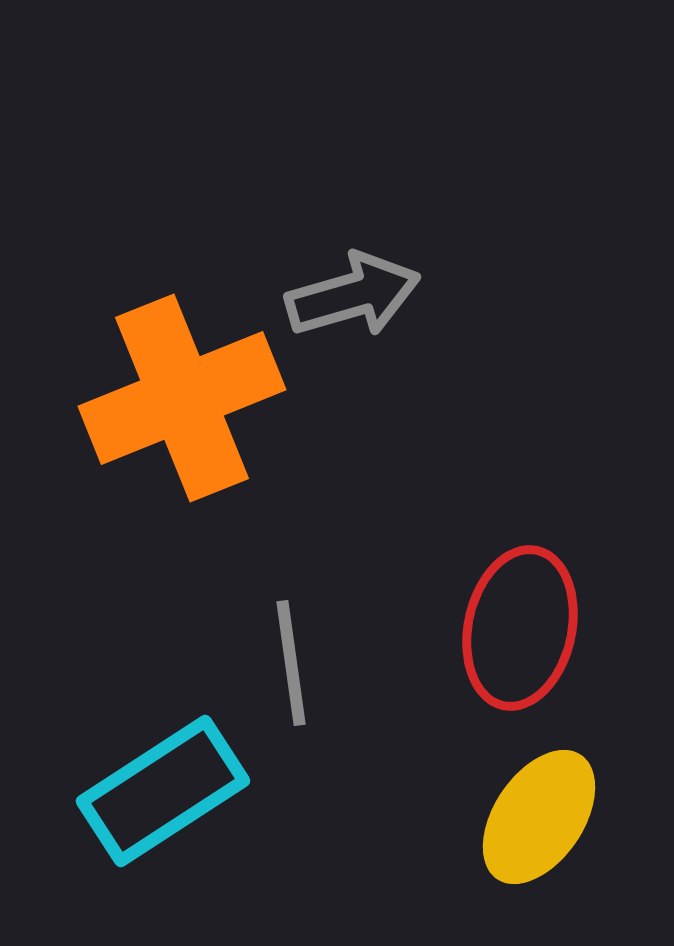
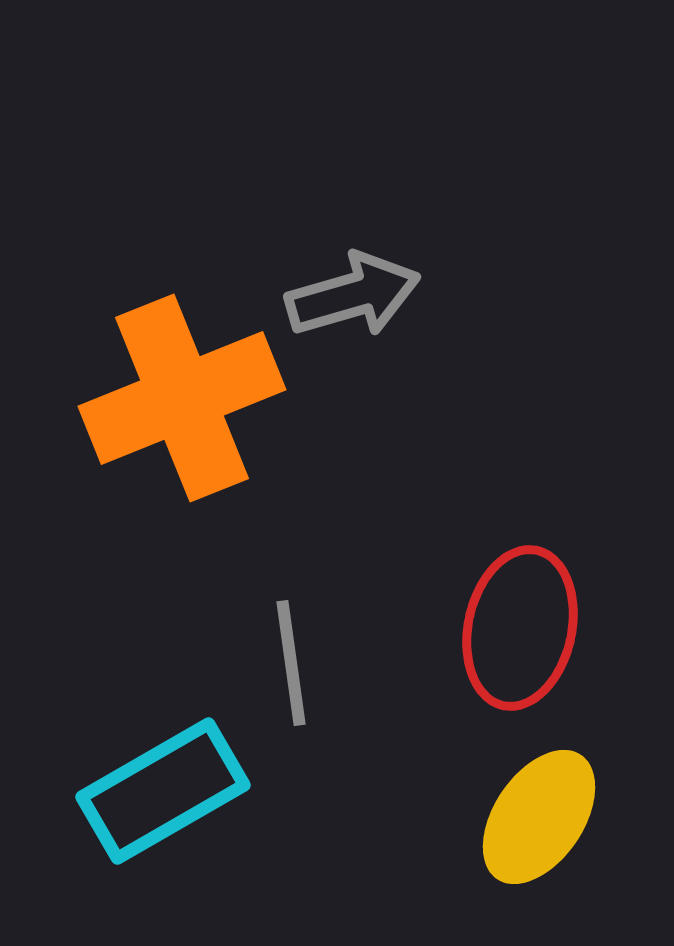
cyan rectangle: rotated 3 degrees clockwise
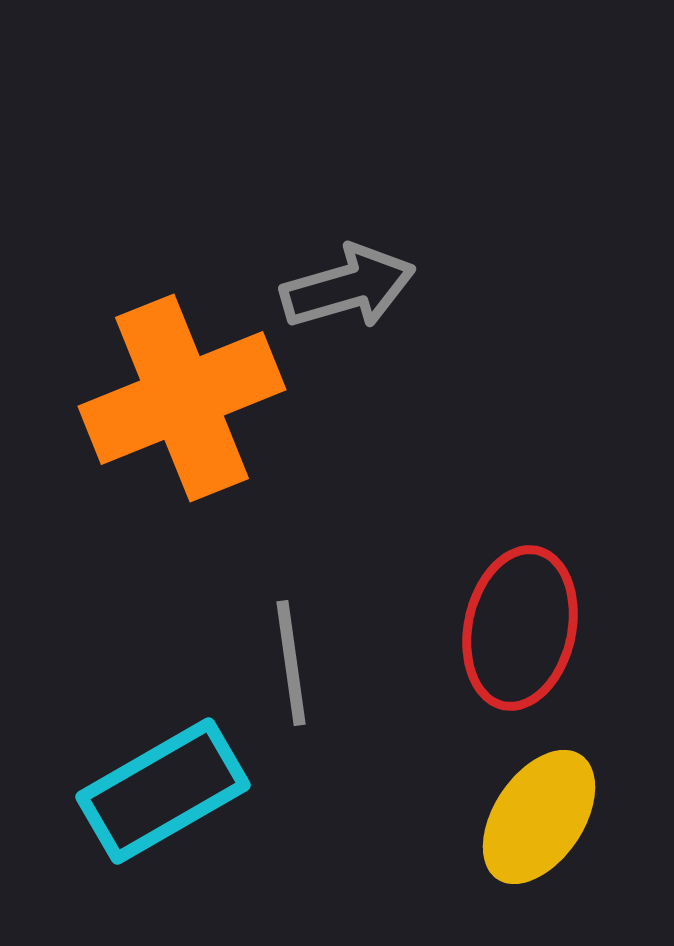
gray arrow: moved 5 px left, 8 px up
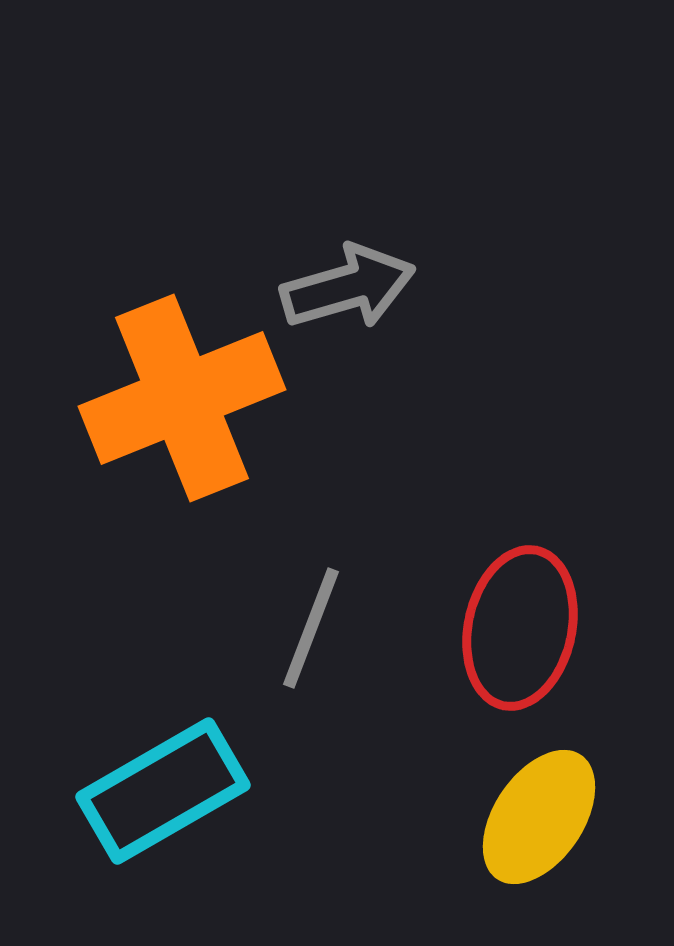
gray line: moved 20 px right, 35 px up; rotated 29 degrees clockwise
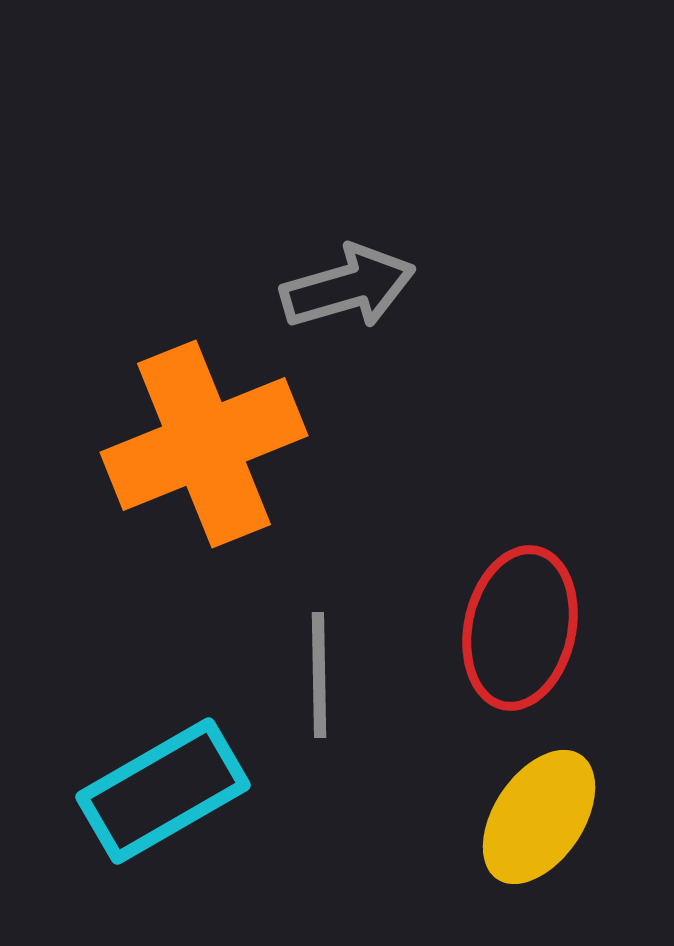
orange cross: moved 22 px right, 46 px down
gray line: moved 8 px right, 47 px down; rotated 22 degrees counterclockwise
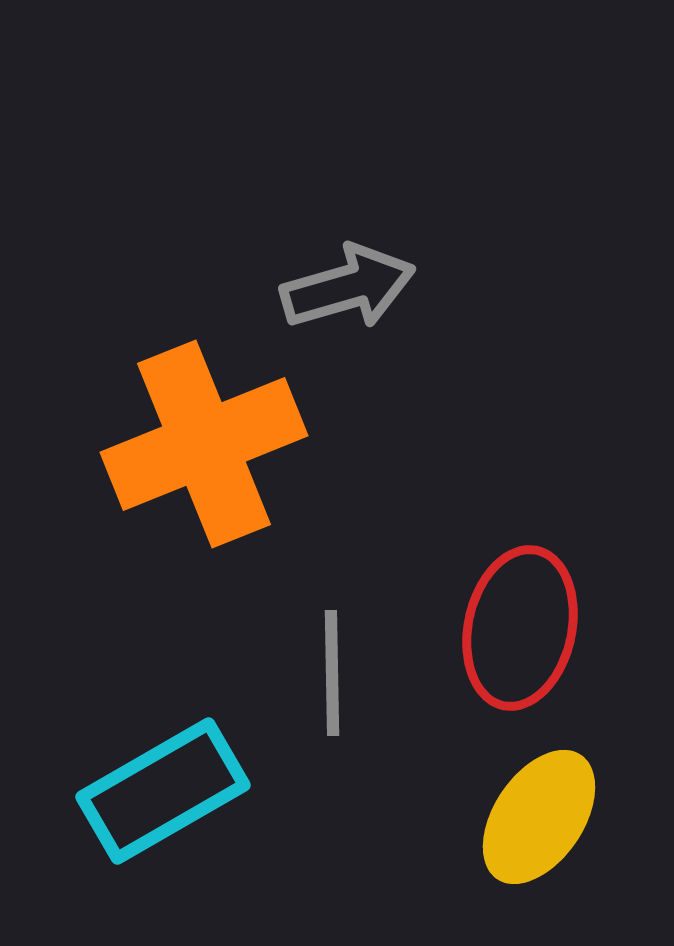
gray line: moved 13 px right, 2 px up
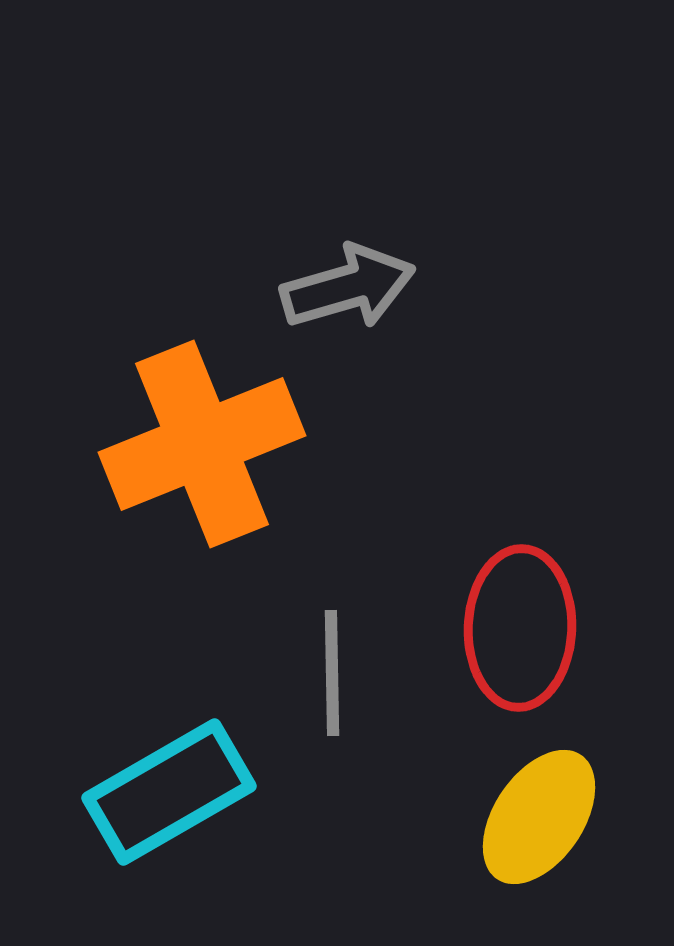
orange cross: moved 2 px left
red ellipse: rotated 10 degrees counterclockwise
cyan rectangle: moved 6 px right, 1 px down
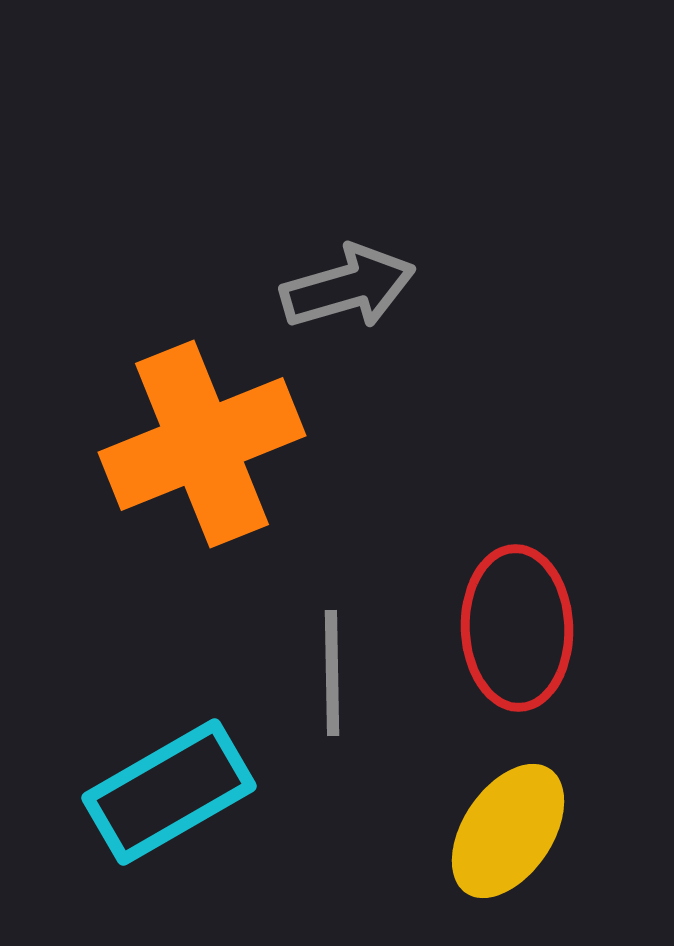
red ellipse: moved 3 px left; rotated 4 degrees counterclockwise
yellow ellipse: moved 31 px left, 14 px down
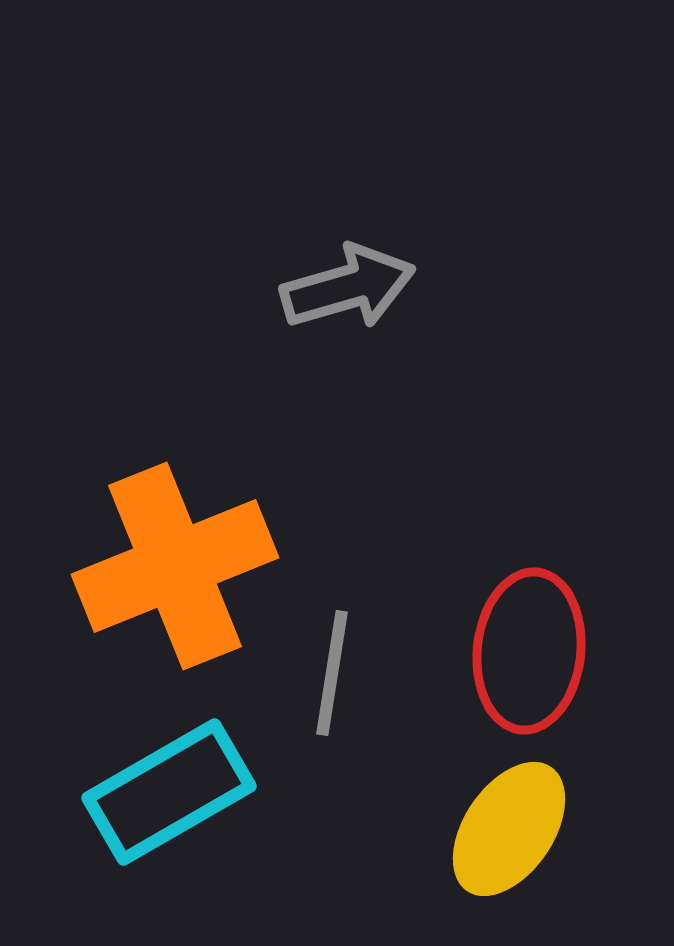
orange cross: moved 27 px left, 122 px down
red ellipse: moved 12 px right, 23 px down; rotated 8 degrees clockwise
gray line: rotated 10 degrees clockwise
yellow ellipse: moved 1 px right, 2 px up
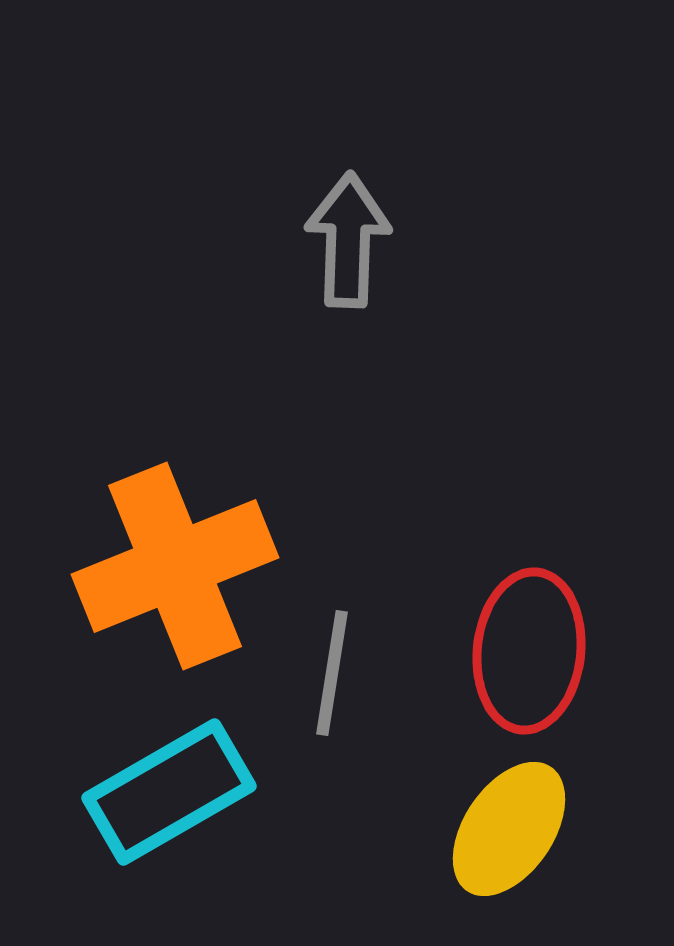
gray arrow: moved 47 px up; rotated 72 degrees counterclockwise
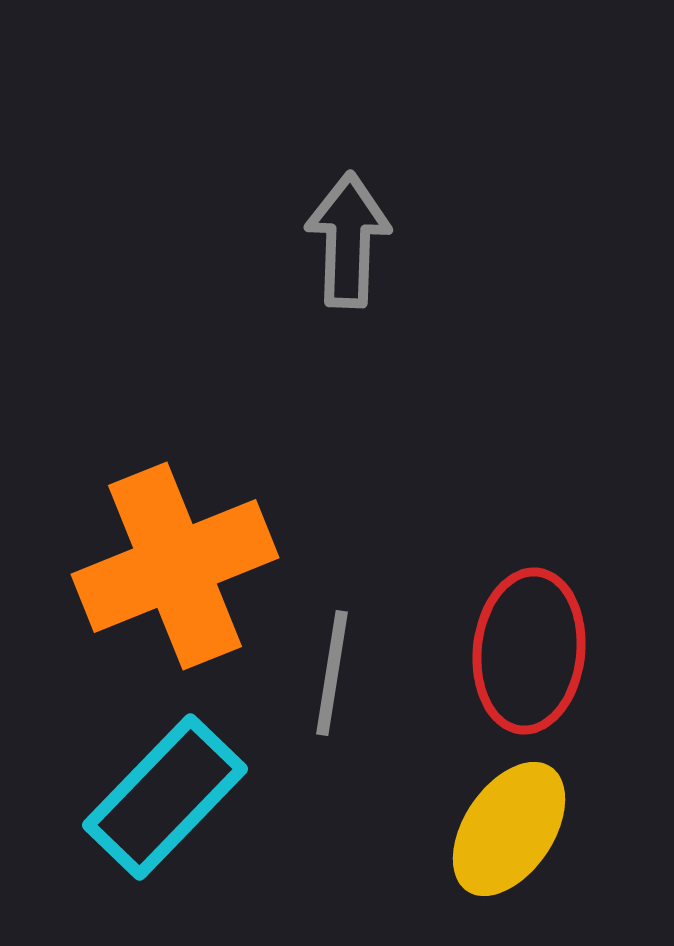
cyan rectangle: moved 4 px left, 5 px down; rotated 16 degrees counterclockwise
